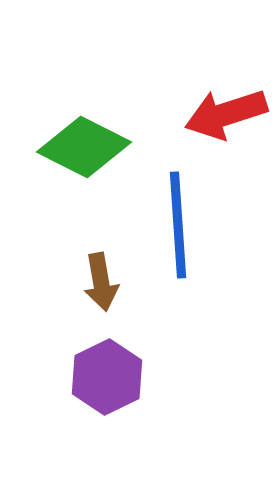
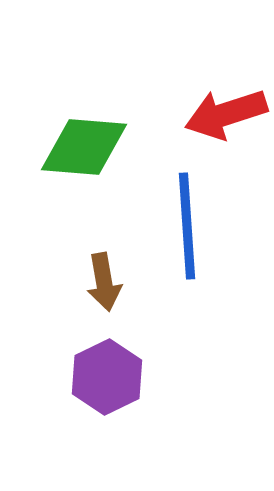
green diamond: rotated 22 degrees counterclockwise
blue line: moved 9 px right, 1 px down
brown arrow: moved 3 px right
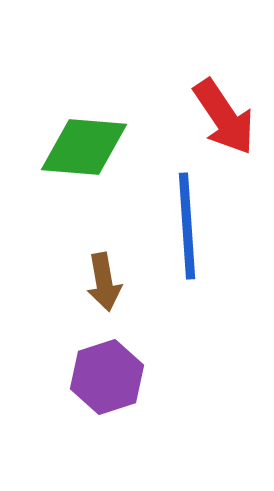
red arrow: moved 2 px left, 3 px down; rotated 106 degrees counterclockwise
purple hexagon: rotated 8 degrees clockwise
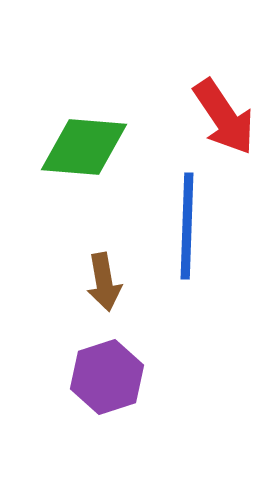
blue line: rotated 6 degrees clockwise
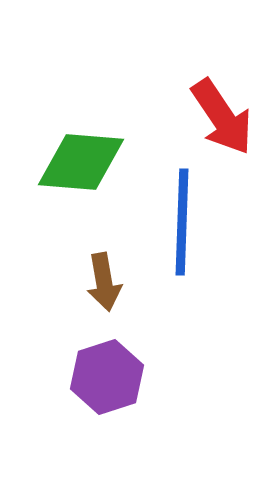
red arrow: moved 2 px left
green diamond: moved 3 px left, 15 px down
blue line: moved 5 px left, 4 px up
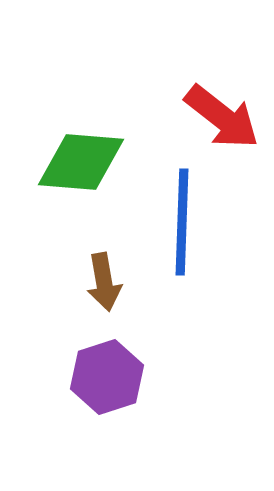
red arrow: rotated 18 degrees counterclockwise
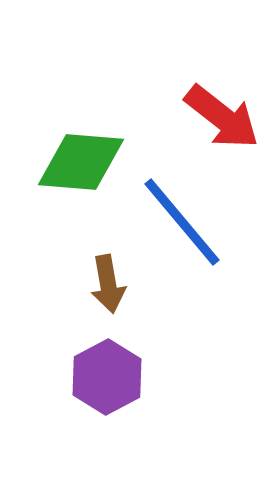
blue line: rotated 42 degrees counterclockwise
brown arrow: moved 4 px right, 2 px down
purple hexagon: rotated 10 degrees counterclockwise
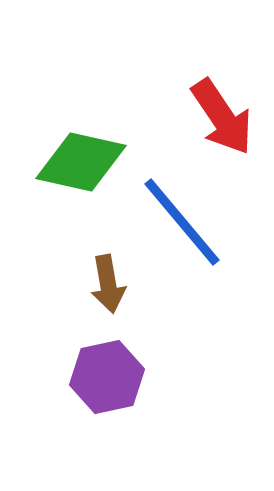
red arrow: rotated 18 degrees clockwise
green diamond: rotated 8 degrees clockwise
purple hexagon: rotated 16 degrees clockwise
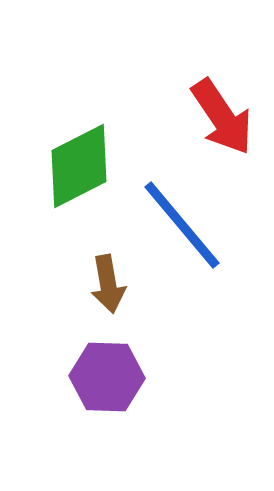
green diamond: moved 2 px left, 4 px down; rotated 40 degrees counterclockwise
blue line: moved 3 px down
purple hexagon: rotated 14 degrees clockwise
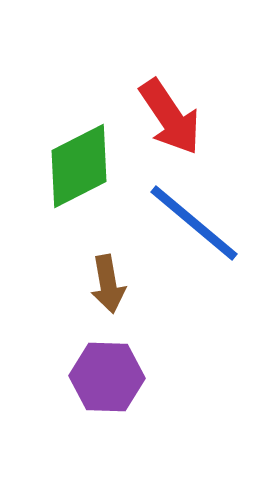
red arrow: moved 52 px left
blue line: moved 12 px right, 2 px up; rotated 10 degrees counterclockwise
